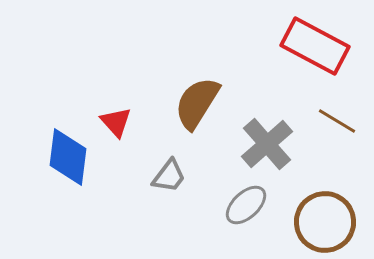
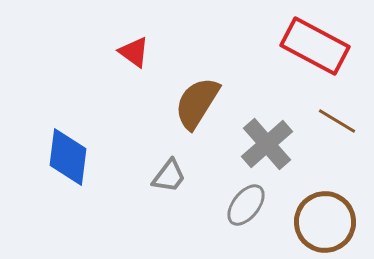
red triangle: moved 18 px right, 70 px up; rotated 12 degrees counterclockwise
gray ellipse: rotated 9 degrees counterclockwise
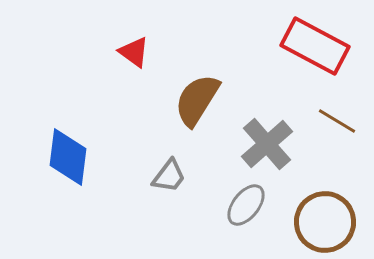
brown semicircle: moved 3 px up
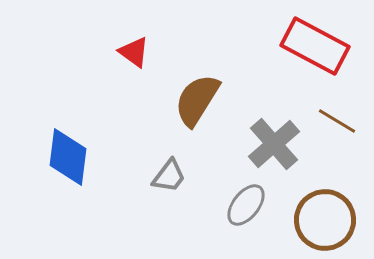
gray cross: moved 7 px right
brown circle: moved 2 px up
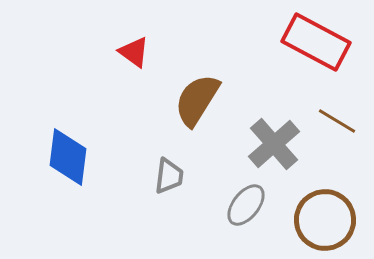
red rectangle: moved 1 px right, 4 px up
gray trapezoid: rotated 30 degrees counterclockwise
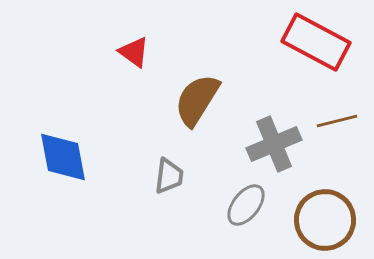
brown line: rotated 45 degrees counterclockwise
gray cross: rotated 18 degrees clockwise
blue diamond: moved 5 px left; rotated 18 degrees counterclockwise
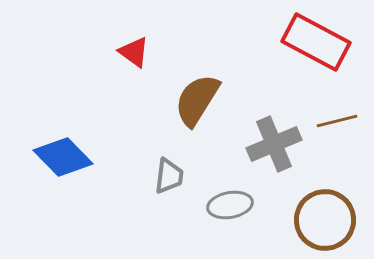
blue diamond: rotated 34 degrees counterclockwise
gray ellipse: moved 16 px left; rotated 42 degrees clockwise
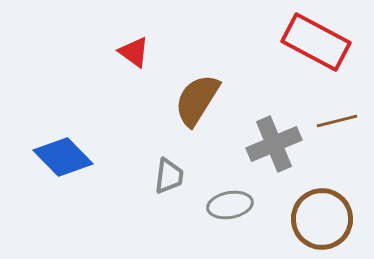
brown circle: moved 3 px left, 1 px up
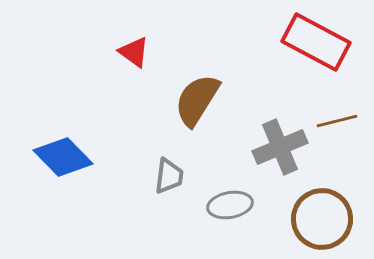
gray cross: moved 6 px right, 3 px down
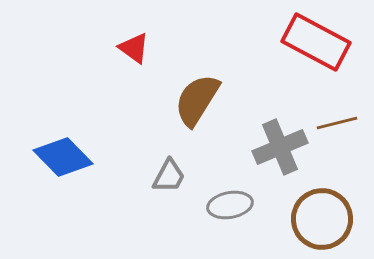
red triangle: moved 4 px up
brown line: moved 2 px down
gray trapezoid: rotated 21 degrees clockwise
